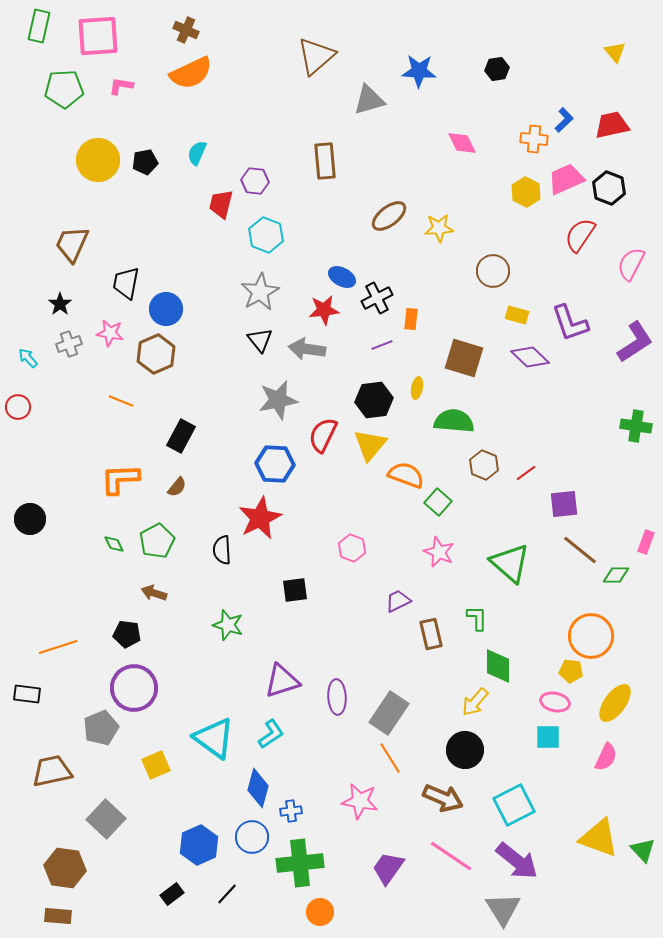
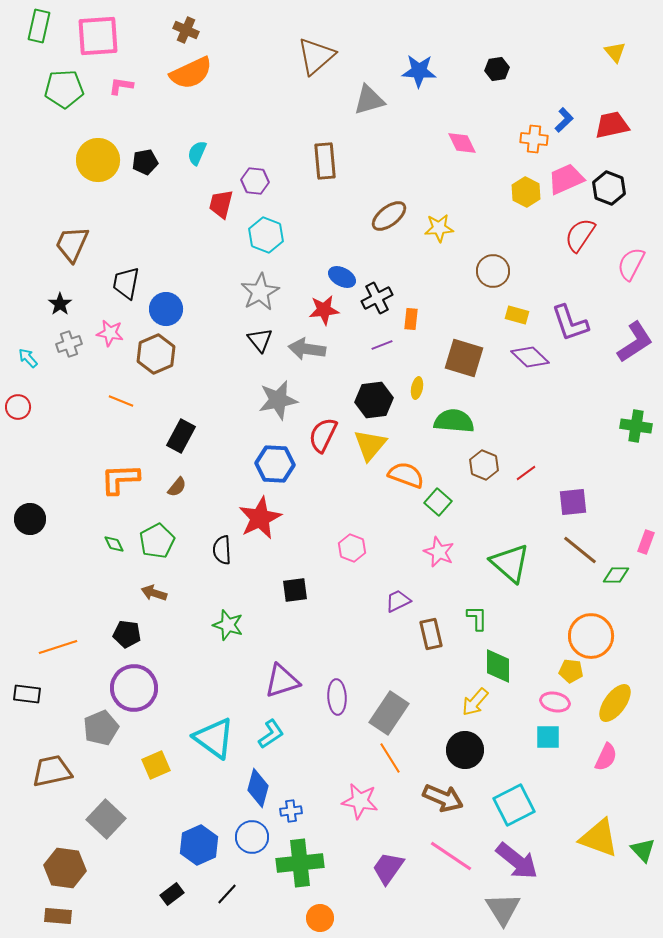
purple square at (564, 504): moved 9 px right, 2 px up
orange circle at (320, 912): moved 6 px down
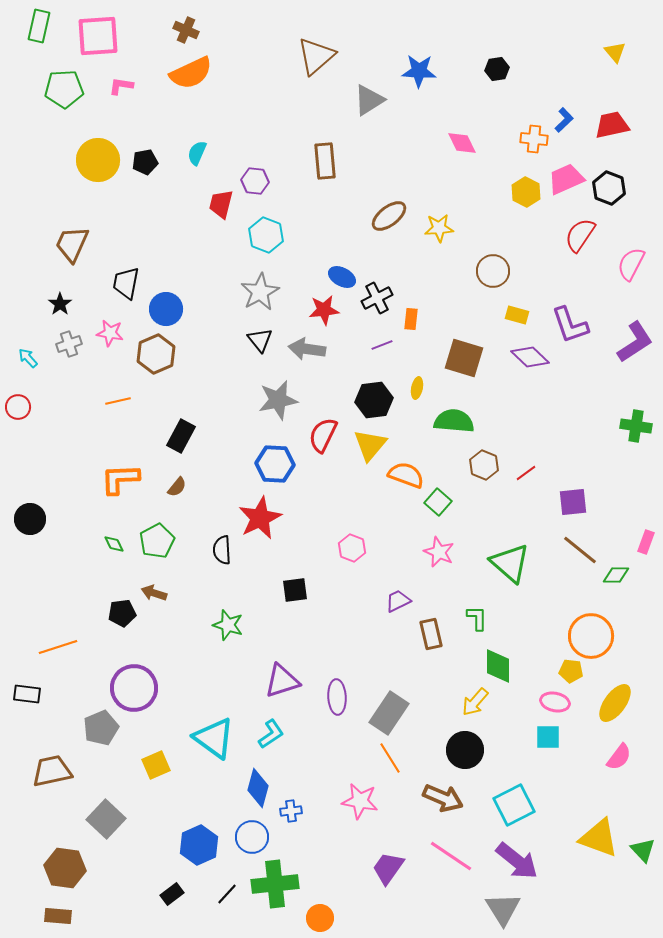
gray triangle at (369, 100): rotated 16 degrees counterclockwise
purple L-shape at (570, 323): moved 2 px down
orange line at (121, 401): moved 3 px left; rotated 35 degrees counterclockwise
black pentagon at (127, 634): moved 5 px left, 21 px up; rotated 16 degrees counterclockwise
pink semicircle at (606, 757): moved 13 px right; rotated 12 degrees clockwise
green cross at (300, 863): moved 25 px left, 21 px down
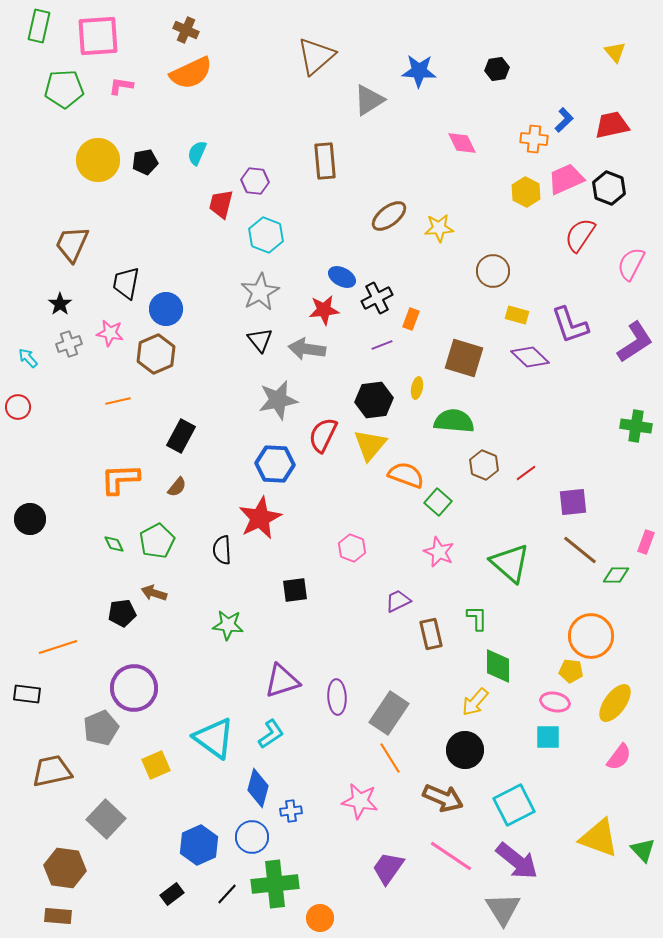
orange rectangle at (411, 319): rotated 15 degrees clockwise
green star at (228, 625): rotated 12 degrees counterclockwise
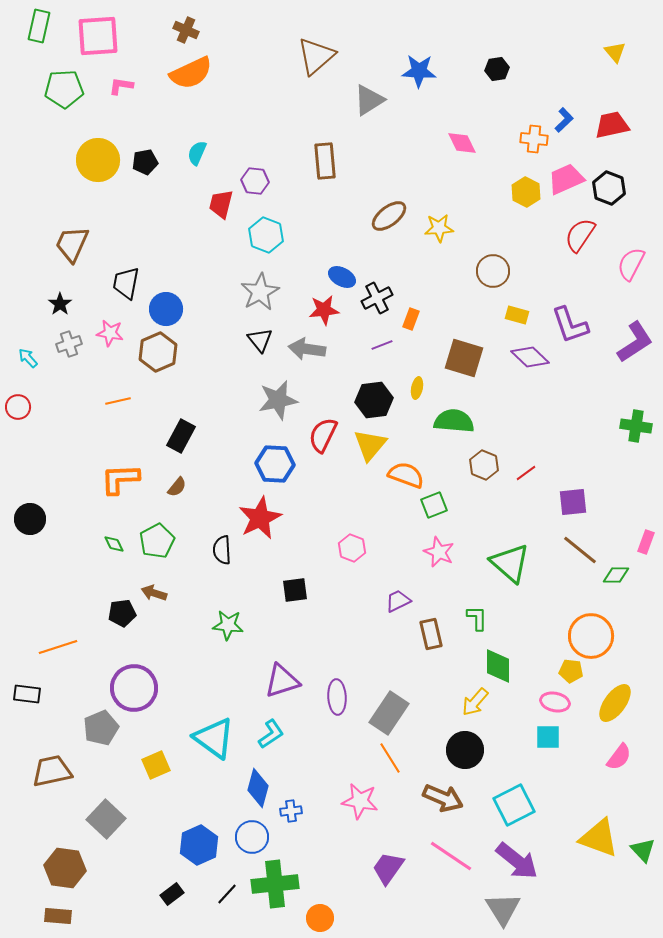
brown hexagon at (156, 354): moved 2 px right, 2 px up
green square at (438, 502): moved 4 px left, 3 px down; rotated 28 degrees clockwise
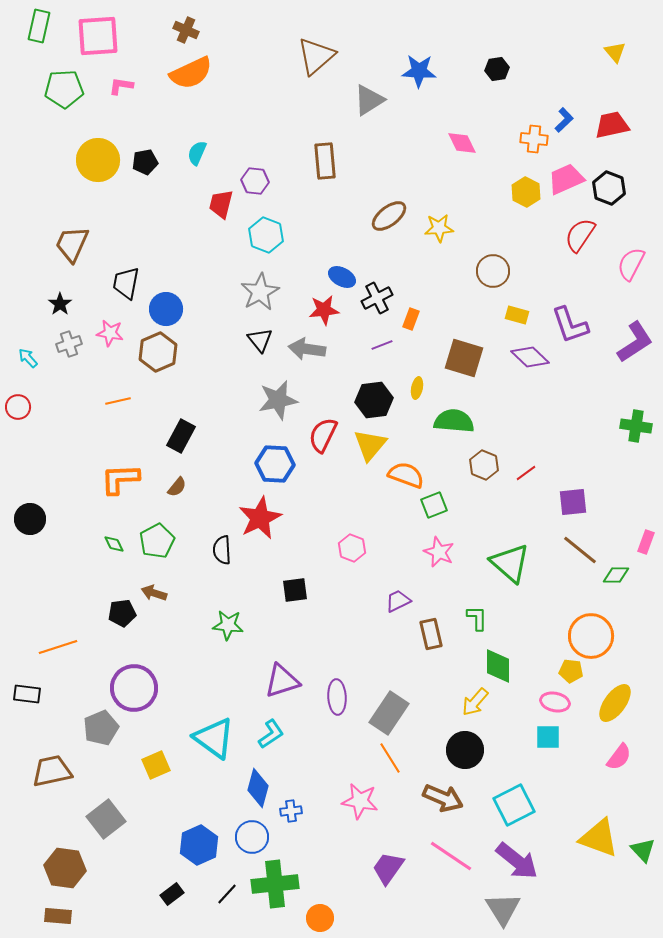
gray square at (106, 819): rotated 9 degrees clockwise
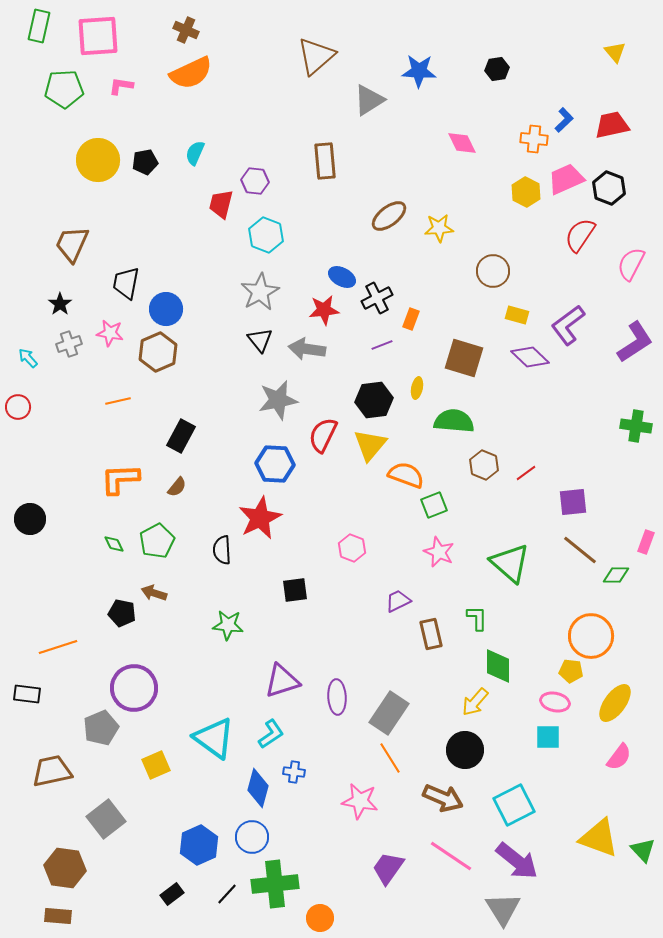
cyan semicircle at (197, 153): moved 2 px left
purple L-shape at (570, 325): moved 2 px left; rotated 72 degrees clockwise
black pentagon at (122, 613): rotated 20 degrees clockwise
blue cross at (291, 811): moved 3 px right, 39 px up; rotated 15 degrees clockwise
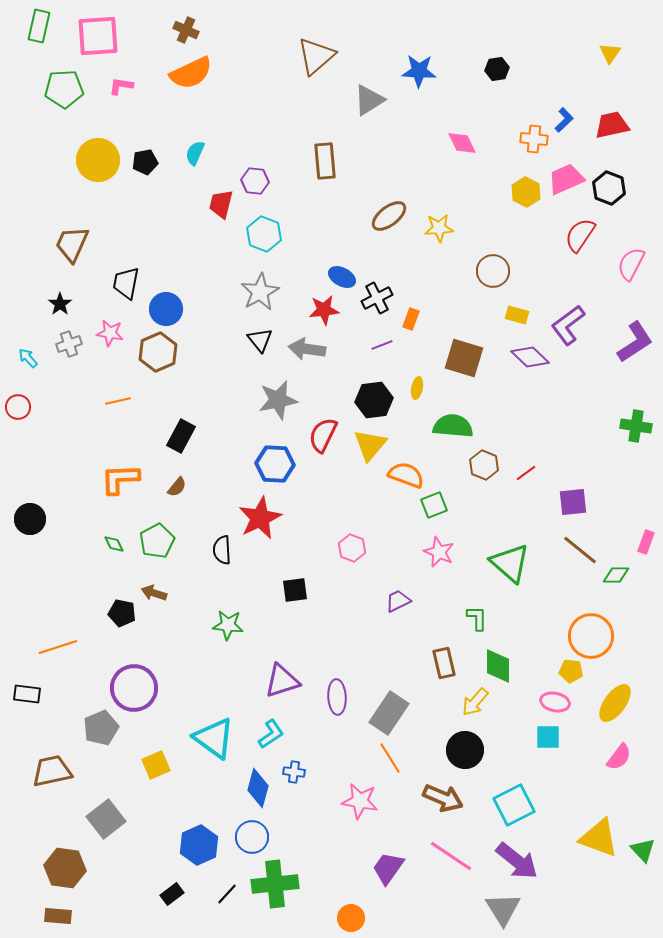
yellow triangle at (615, 52): moved 5 px left, 1 px down; rotated 15 degrees clockwise
cyan hexagon at (266, 235): moved 2 px left, 1 px up
green semicircle at (454, 421): moved 1 px left, 5 px down
brown rectangle at (431, 634): moved 13 px right, 29 px down
orange circle at (320, 918): moved 31 px right
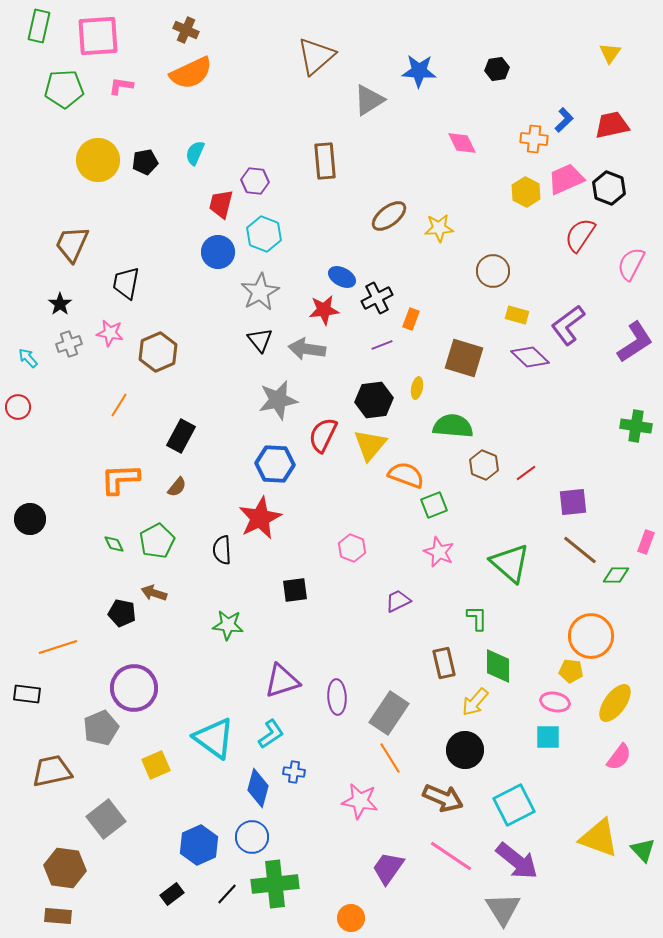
blue circle at (166, 309): moved 52 px right, 57 px up
orange line at (118, 401): moved 1 px right, 4 px down; rotated 45 degrees counterclockwise
